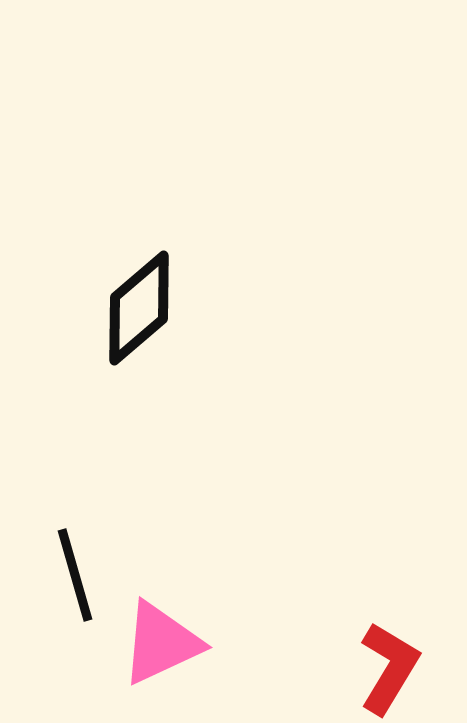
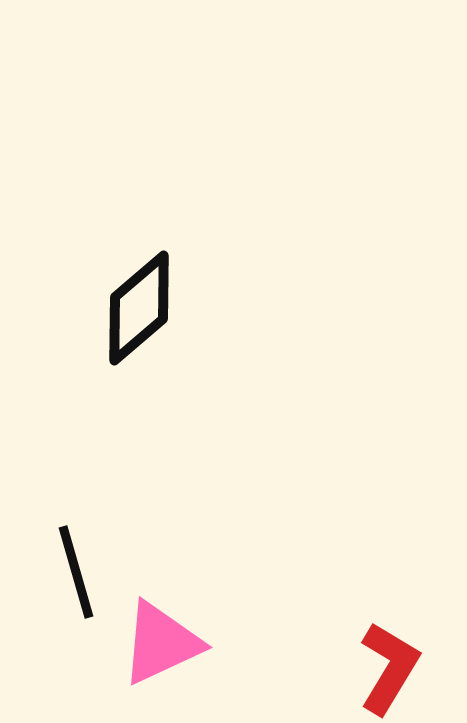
black line: moved 1 px right, 3 px up
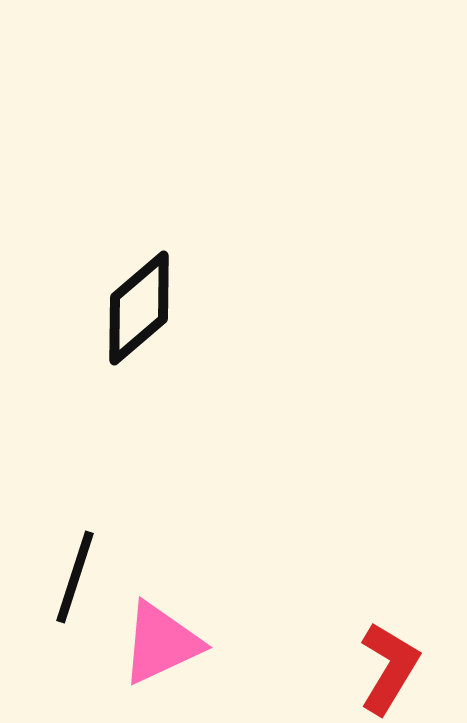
black line: moved 1 px left, 5 px down; rotated 34 degrees clockwise
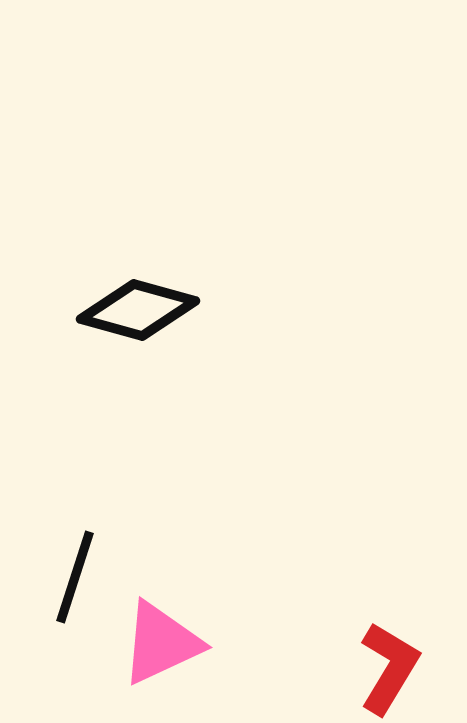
black diamond: moved 1 px left, 2 px down; rotated 56 degrees clockwise
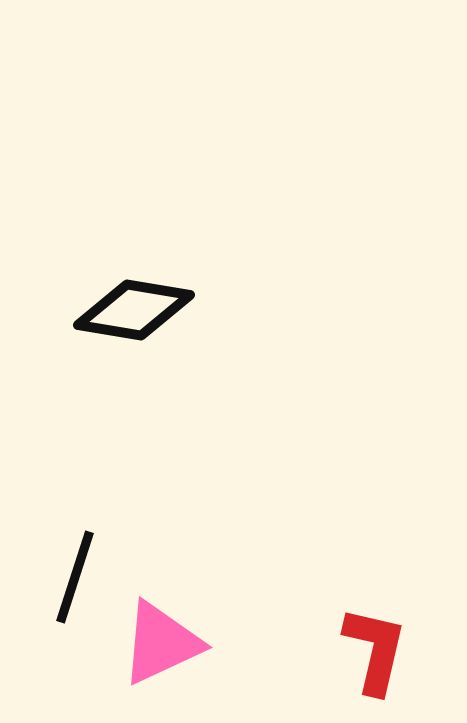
black diamond: moved 4 px left; rotated 6 degrees counterclockwise
red L-shape: moved 14 px left, 18 px up; rotated 18 degrees counterclockwise
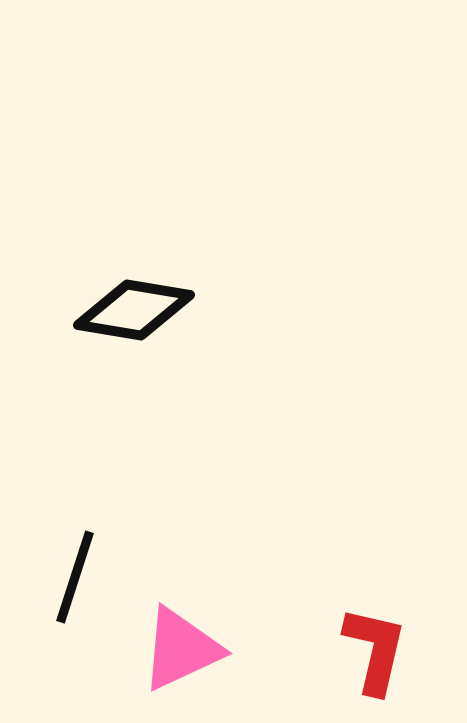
pink triangle: moved 20 px right, 6 px down
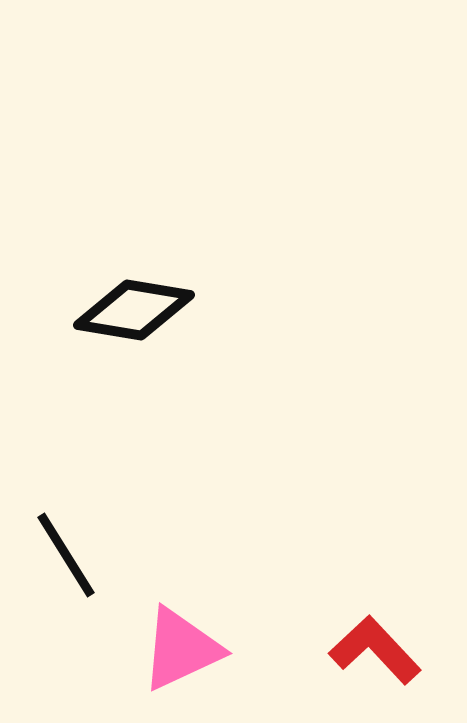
black line: moved 9 px left, 22 px up; rotated 50 degrees counterclockwise
red L-shape: rotated 56 degrees counterclockwise
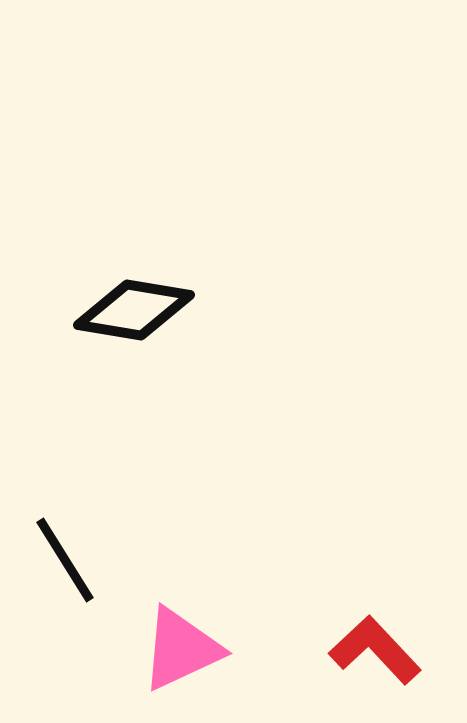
black line: moved 1 px left, 5 px down
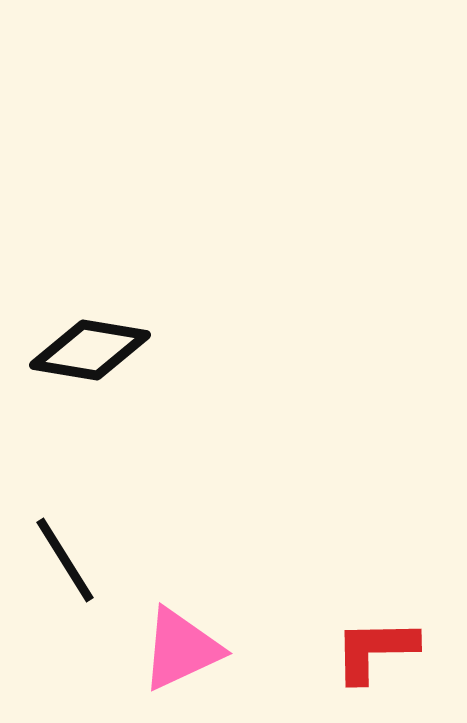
black diamond: moved 44 px left, 40 px down
red L-shape: rotated 48 degrees counterclockwise
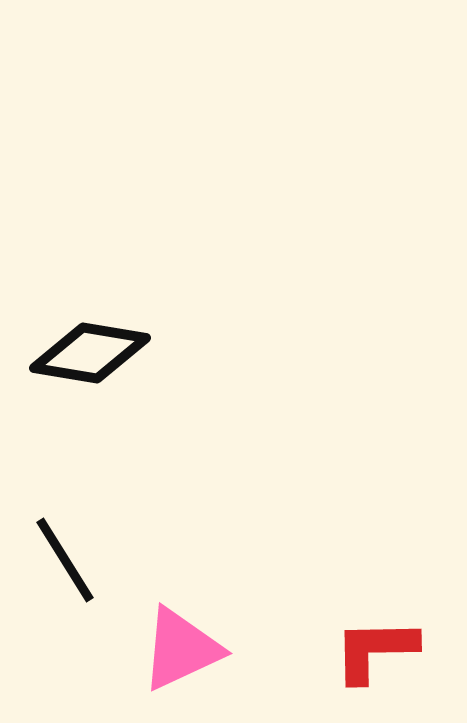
black diamond: moved 3 px down
